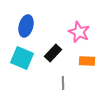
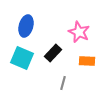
gray line: rotated 16 degrees clockwise
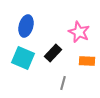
cyan square: moved 1 px right
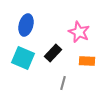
blue ellipse: moved 1 px up
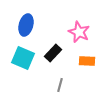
gray line: moved 3 px left, 2 px down
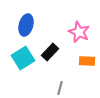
black rectangle: moved 3 px left, 1 px up
cyan square: rotated 35 degrees clockwise
gray line: moved 3 px down
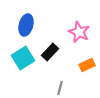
orange rectangle: moved 4 px down; rotated 28 degrees counterclockwise
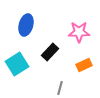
pink star: rotated 25 degrees counterclockwise
cyan square: moved 6 px left, 6 px down
orange rectangle: moved 3 px left
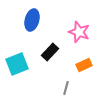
blue ellipse: moved 6 px right, 5 px up
pink star: rotated 20 degrees clockwise
cyan square: rotated 10 degrees clockwise
gray line: moved 6 px right
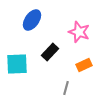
blue ellipse: rotated 20 degrees clockwise
cyan square: rotated 20 degrees clockwise
